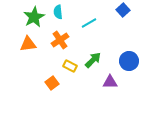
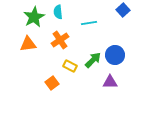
cyan line: rotated 21 degrees clockwise
blue circle: moved 14 px left, 6 px up
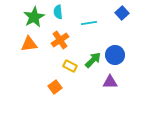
blue square: moved 1 px left, 3 px down
orange triangle: moved 1 px right
orange square: moved 3 px right, 4 px down
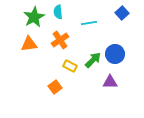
blue circle: moved 1 px up
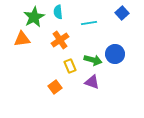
orange triangle: moved 7 px left, 5 px up
green arrow: rotated 60 degrees clockwise
yellow rectangle: rotated 40 degrees clockwise
purple triangle: moved 18 px left; rotated 21 degrees clockwise
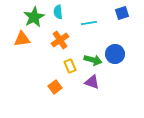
blue square: rotated 24 degrees clockwise
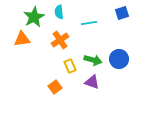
cyan semicircle: moved 1 px right
blue circle: moved 4 px right, 5 px down
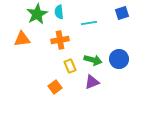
green star: moved 3 px right, 3 px up
orange cross: rotated 24 degrees clockwise
purple triangle: rotated 42 degrees counterclockwise
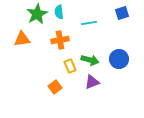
green arrow: moved 3 px left
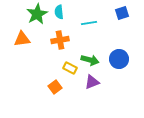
yellow rectangle: moved 2 px down; rotated 40 degrees counterclockwise
